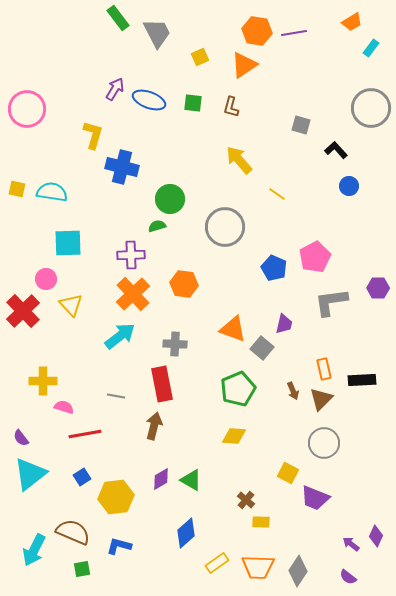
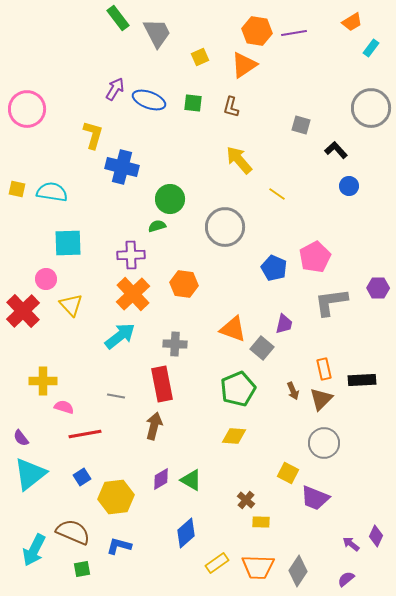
purple semicircle at (348, 577): moved 2 px left, 2 px down; rotated 102 degrees clockwise
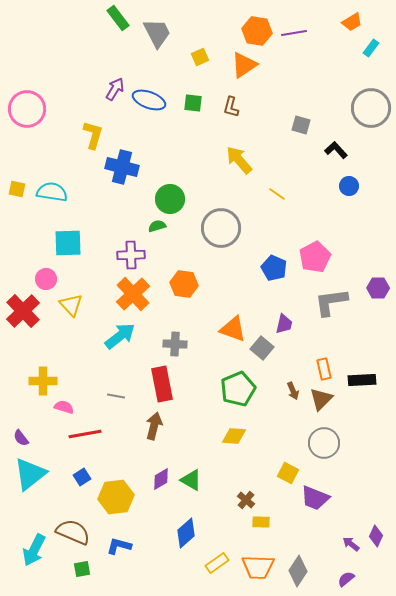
gray circle at (225, 227): moved 4 px left, 1 px down
